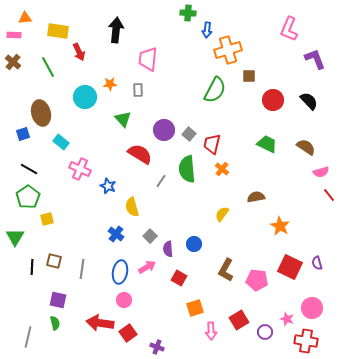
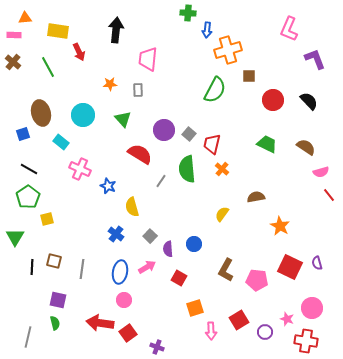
cyan circle at (85, 97): moved 2 px left, 18 px down
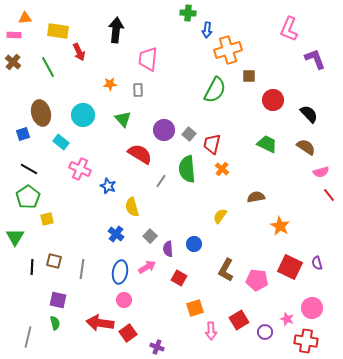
black semicircle at (309, 101): moved 13 px down
yellow semicircle at (222, 214): moved 2 px left, 2 px down
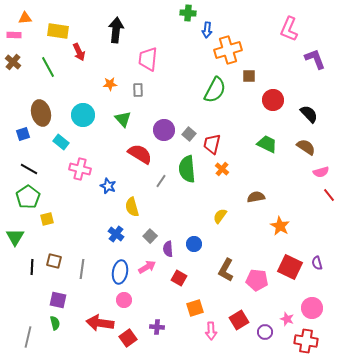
pink cross at (80, 169): rotated 10 degrees counterclockwise
red square at (128, 333): moved 5 px down
purple cross at (157, 347): moved 20 px up; rotated 16 degrees counterclockwise
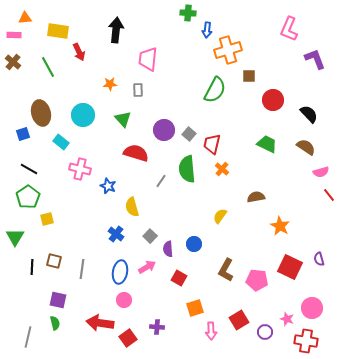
red semicircle at (140, 154): moved 4 px left, 1 px up; rotated 15 degrees counterclockwise
purple semicircle at (317, 263): moved 2 px right, 4 px up
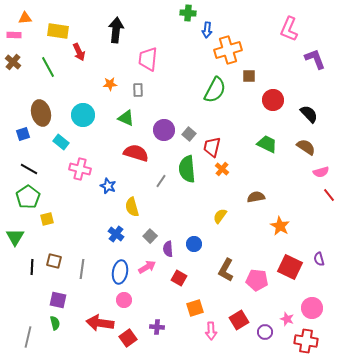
green triangle at (123, 119): moved 3 px right, 1 px up; rotated 24 degrees counterclockwise
red trapezoid at (212, 144): moved 3 px down
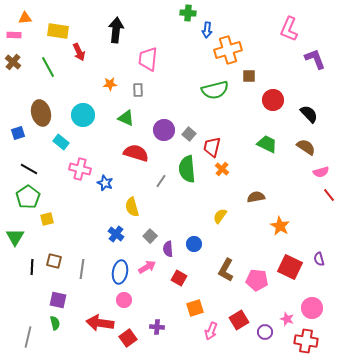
green semicircle at (215, 90): rotated 48 degrees clockwise
blue square at (23, 134): moved 5 px left, 1 px up
blue star at (108, 186): moved 3 px left, 3 px up
pink arrow at (211, 331): rotated 24 degrees clockwise
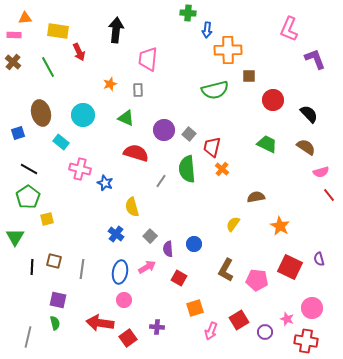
orange cross at (228, 50): rotated 16 degrees clockwise
orange star at (110, 84): rotated 16 degrees counterclockwise
yellow semicircle at (220, 216): moved 13 px right, 8 px down
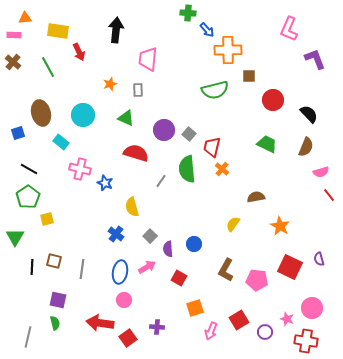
blue arrow at (207, 30): rotated 49 degrees counterclockwise
brown semicircle at (306, 147): rotated 78 degrees clockwise
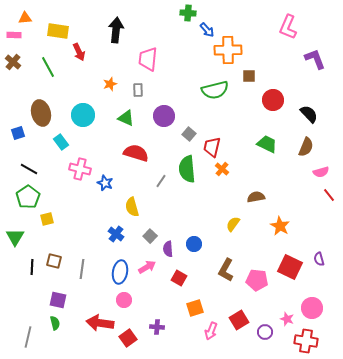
pink L-shape at (289, 29): moved 1 px left, 2 px up
purple circle at (164, 130): moved 14 px up
cyan rectangle at (61, 142): rotated 14 degrees clockwise
